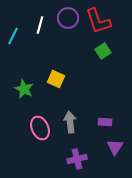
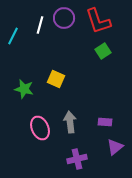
purple circle: moved 4 px left
green star: rotated 12 degrees counterclockwise
purple triangle: rotated 18 degrees clockwise
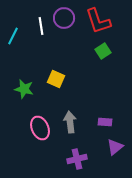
white line: moved 1 px right, 1 px down; rotated 24 degrees counterclockwise
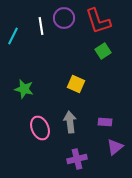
yellow square: moved 20 px right, 5 px down
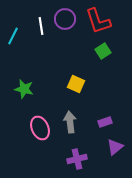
purple circle: moved 1 px right, 1 px down
purple rectangle: rotated 24 degrees counterclockwise
